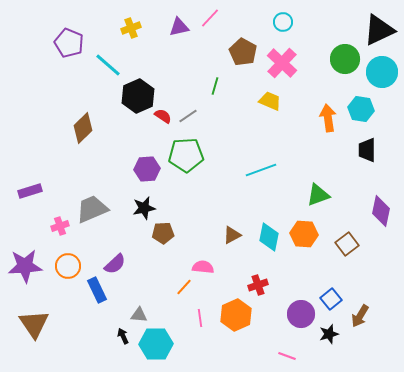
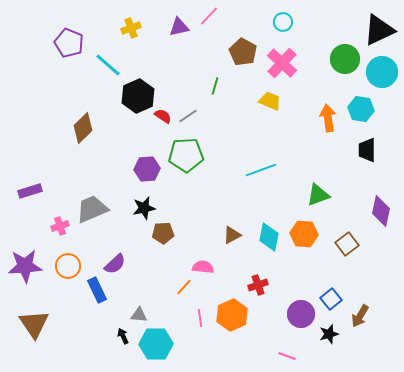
pink line at (210, 18): moved 1 px left, 2 px up
orange hexagon at (236, 315): moved 4 px left
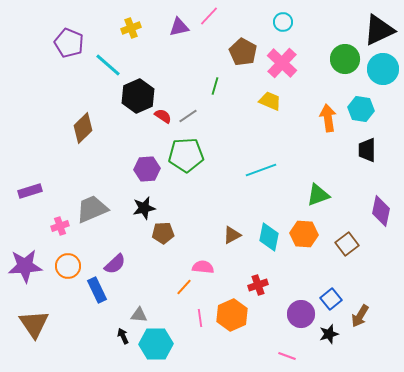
cyan circle at (382, 72): moved 1 px right, 3 px up
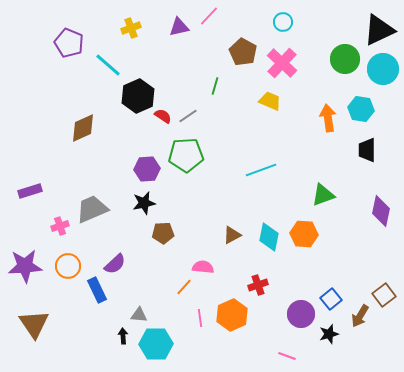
brown diamond at (83, 128): rotated 20 degrees clockwise
green triangle at (318, 195): moved 5 px right
black star at (144, 208): moved 5 px up
brown square at (347, 244): moved 37 px right, 51 px down
black arrow at (123, 336): rotated 21 degrees clockwise
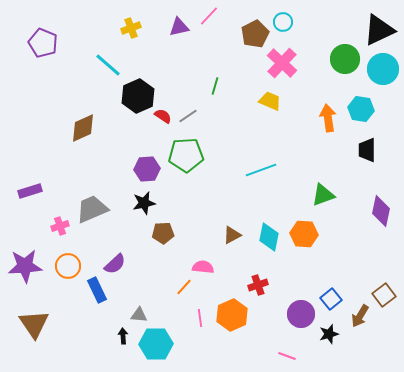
purple pentagon at (69, 43): moved 26 px left
brown pentagon at (243, 52): moved 12 px right, 18 px up; rotated 16 degrees clockwise
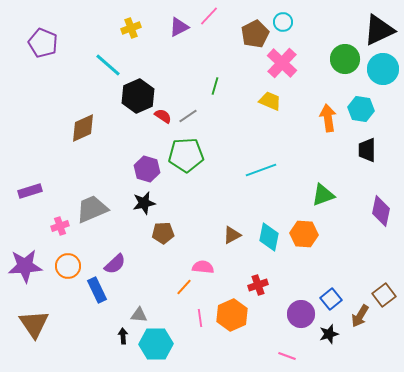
purple triangle at (179, 27): rotated 15 degrees counterclockwise
purple hexagon at (147, 169): rotated 20 degrees clockwise
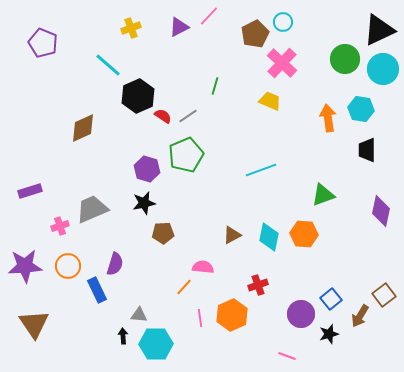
green pentagon at (186, 155): rotated 20 degrees counterclockwise
purple semicircle at (115, 264): rotated 30 degrees counterclockwise
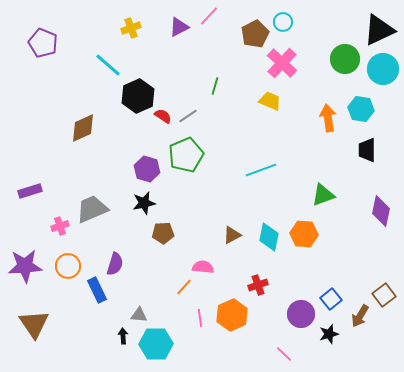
pink line at (287, 356): moved 3 px left, 2 px up; rotated 24 degrees clockwise
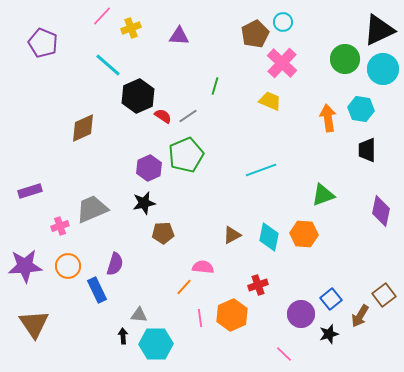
pink line at (209, 16): moved 107 px left
purple triangle at (179, 27): moved 9 px down; rotated 30 degrees clockwise
purple hexagon at (147, 169): moved 2 px right, 1 px up; rotated 20 degrees clockwise
